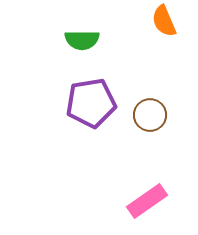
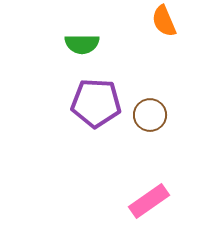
green semicircle: moved 4 px down
purple pentagon: moved 5 px right; rotated 12 degrees clockwise
pink rectangle: moved 2 px right
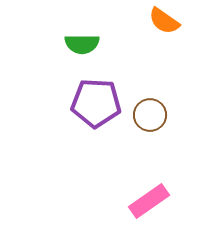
orange semicircle: rotated 32 degrees counterclockwise
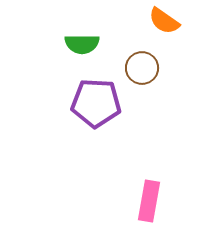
brown circle: moved 8 px left, 47 px up
pink rectangle: rotated 45 degrees counterclockwise
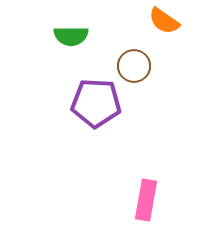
green semicircle: moved 11 px left, 8 px up
brown circle: moved 8 px left, 2 px up
pink rectangle: moved 3 px left, 1 px up
